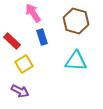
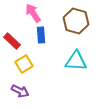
blue rectangle: moved 1 px left, 2 px up; rotated 14 degrees clockwise
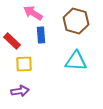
pink arrow: rotated 24 degrees counterclockwise
yellow square: rotated 30 degrees clockwise
purple arrow: rotated 36 degrees counterclockwise
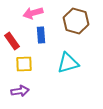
pink arrow: rotated 48 degrees counterclockwise
red rectangle: rotated 12 degrees clockwise
cyan triangle: moved 8 px left, 2 px down; rotated 20 degrees counterclockwise
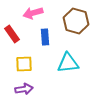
blue rectangle: moved 4 px right, 2 px down
red rectangle: moved 7 px up
cyan triangle: rotated 10 degrees clockwise
purple arrow: moved 4 px right, 2 px up
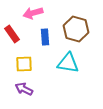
brown hexagon: moved 8 px down
cyan triangle: rotated 15 degrees clockwise
purple arrow: rotated 144 degrees counterclockwise
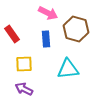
pink arrow: moved 15 px right; rotated 138 degrees counterclockwise
blue rectangle: moved 1 px right, 2 px down
cyan triangle: moved 6 px down; rotated 15 degrees counterclockwise
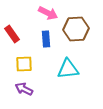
brown hexagon: rotated 20 degrees counterclockwise
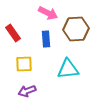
red rectangle: moved 1 px right, 1 px up
purple arrow: moved 3 px right, 2 px down; rotated 48 degrees counterclockwise
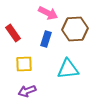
brown hexagon: moved 1 px left
blue rectangle: rotated 21 degrees clockwise
